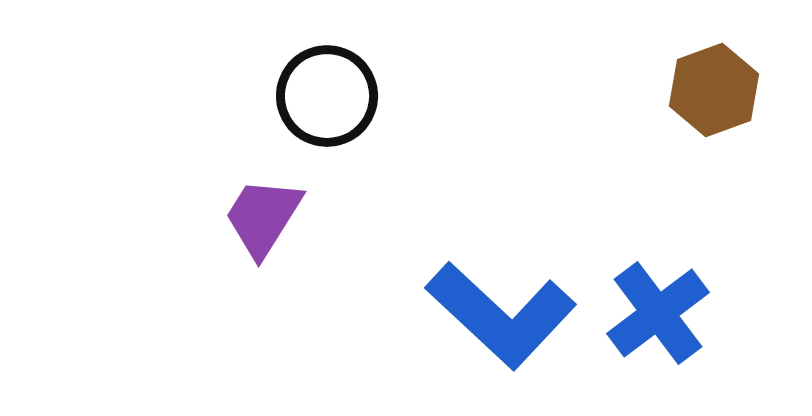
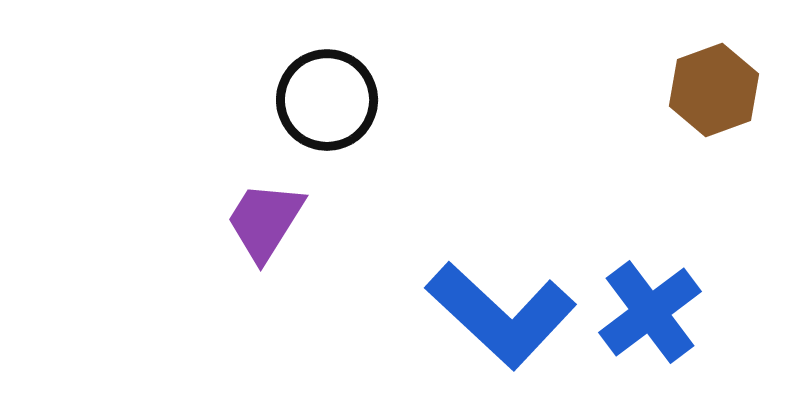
black circle: moved 4 px down
purple trapezoid: moved 2 px right, 4 px down
blue cross: moved 8 px left, 1 px up
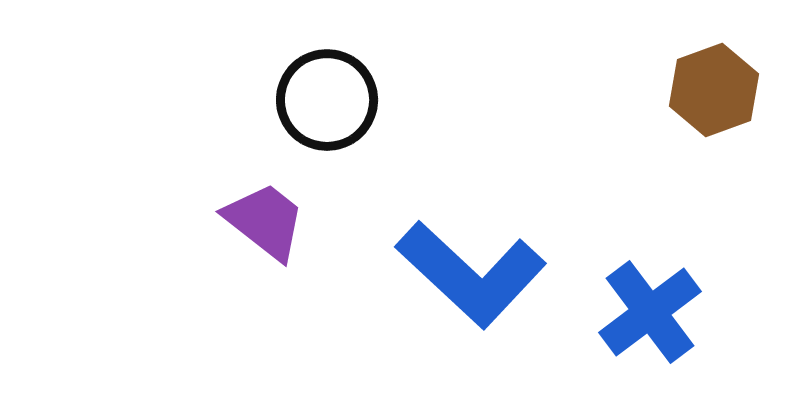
purple trapezoid: rotated 96 degrees clockwise
blue L-shape: moved 30 px left, 41 px up
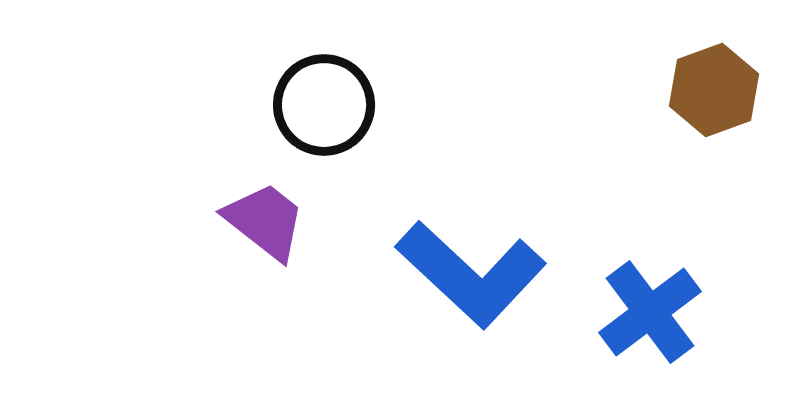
black circle: moved 3 px left, 5 px down
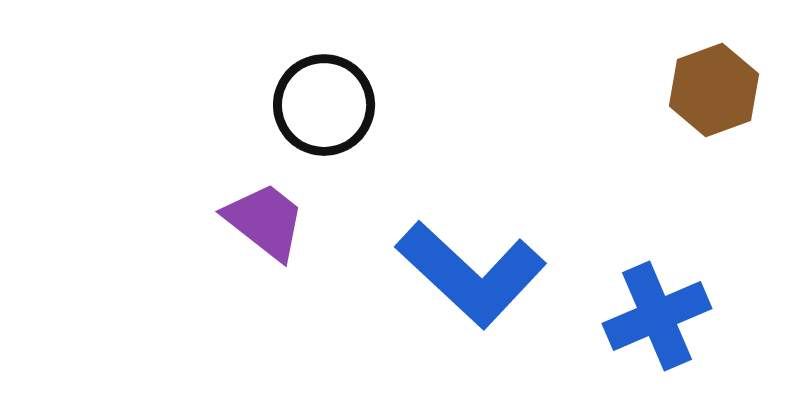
blue cross: moved 7 px right, 4 px down; rotated 14 degrees clockwise
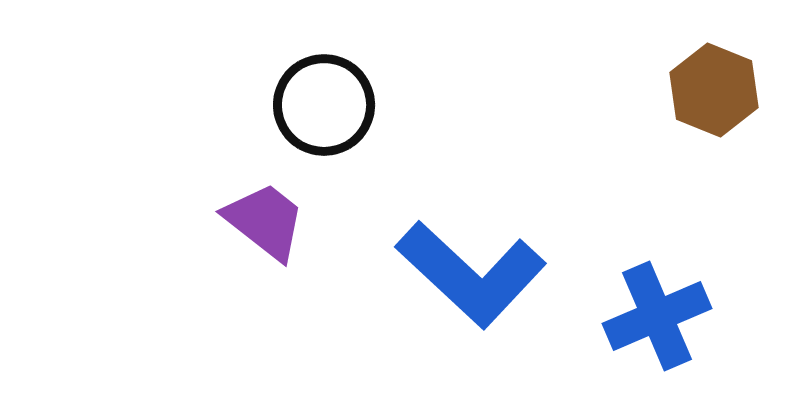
brown hexagon: rotated 18 degrees counterclockwise
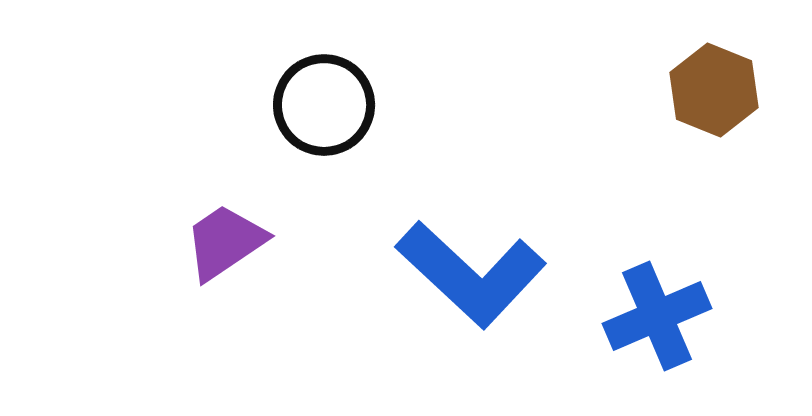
purple trapezoid: moved 40 px left, 21 px down; rotated 72 degrees counterclockwise
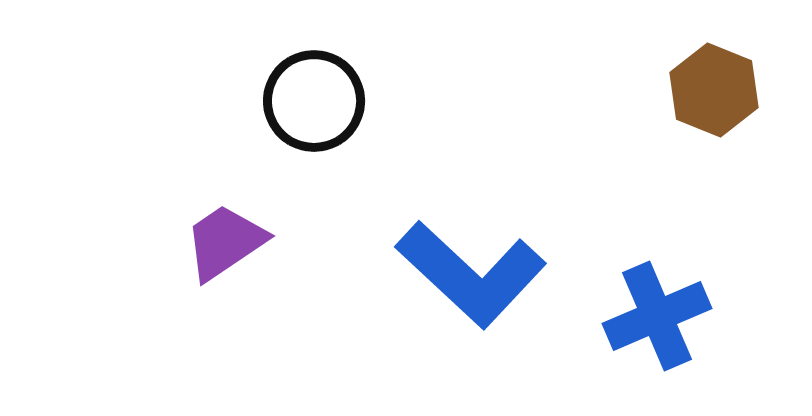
black circle: moved 10 px left, 4 px up
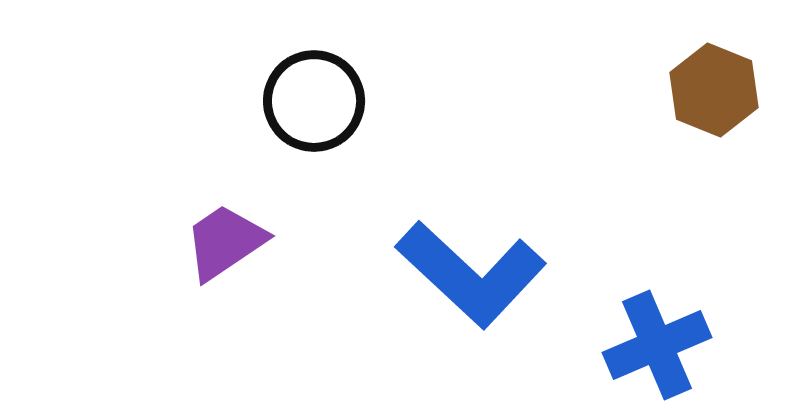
blue cross: moved 29 px down
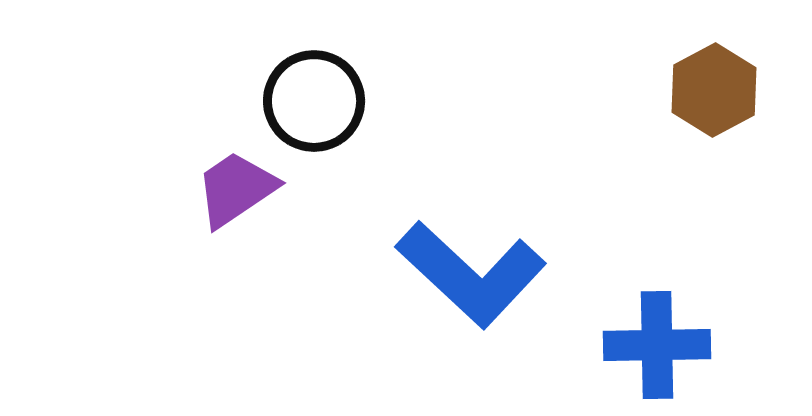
brown hexagon: rotated 10 degrees clockwise
purple trapezoid: moved 11 px right, 53 px up
blue cross: rotated 22 degrees clockwise
